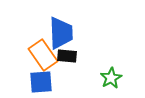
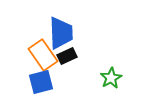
black rectangle: rotated 30 degrees counterclockwise
blue square: rotated 10 degrees counterclockwise
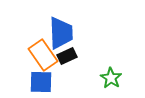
green star: rotated 10 degrees counterclockwise
blue square: rotated 15 degrees clockwise
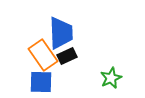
green star: rotated 15 degrees clockwise
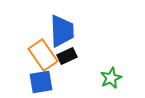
blue trapezoid: moved 1 px right, 2 px up
blue square: rotated 10 degrees counterclockwise
